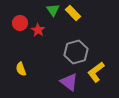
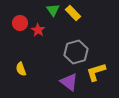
yellow L-shape: rotated 20 degrees clockwise
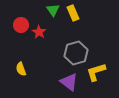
yellow rectangle: rotated 21 degrees clockwise
red circle: moved 1 px right, 2 px down
red star: moved 1 px right, 2 px down
gray hexagon: moved 1 px down
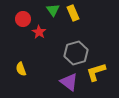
red circle: moved 2 px right, 6 px up
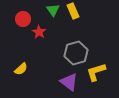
yellow rectangle: moved 2 px up
yellow semicircle: rotated 112 degrees counterclockwise
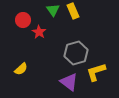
red circle: moved 1 px down
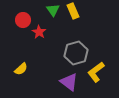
yellow L-shape: rotated 20 degrees counterclockwise
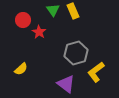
purple triangle: moved 3 px left, 2 px down
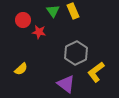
green triangle: moved 1 px down
red star: rotated 24 degrees counterclockwise
gray hexagon: rotated 10 degrees counterclockwise
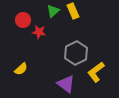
green triangle: rotated 24 degrees clockwise
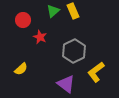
red star: moved 1 px right, 5 px down; rotated 16 degrees clockwise
gray hexagon: moved 2 px left, 2 px up
